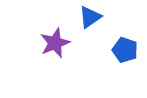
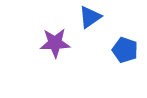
purple star: rotated 20 degrees clockwise
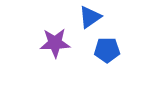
blue pentagon: moved 18 px left; rotated 20 degrees counterclockwise
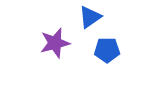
purple star: rotated 12 degrees counterclockwise
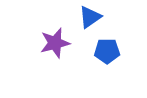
blue pentagon: moved 1 px down
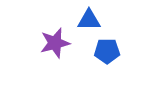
blue triangle: moved 1 px left, 3 px down; rotated 35 degrees clockwise
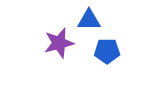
purple star: moved 4 px right
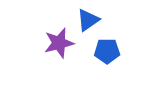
blue triangle: moved 1 px left; rotated 35 degrees counterclockwise
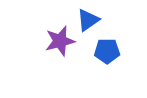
purple star: moved 1 px right, 2 px up
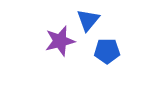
blue triangle: rotated 15 degrees counterclockwise
